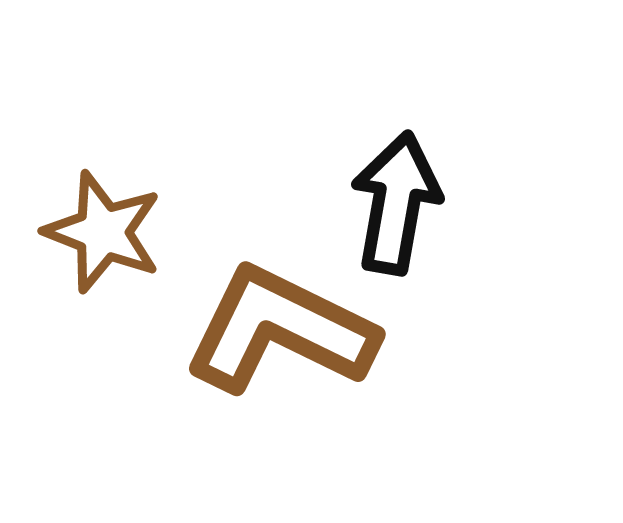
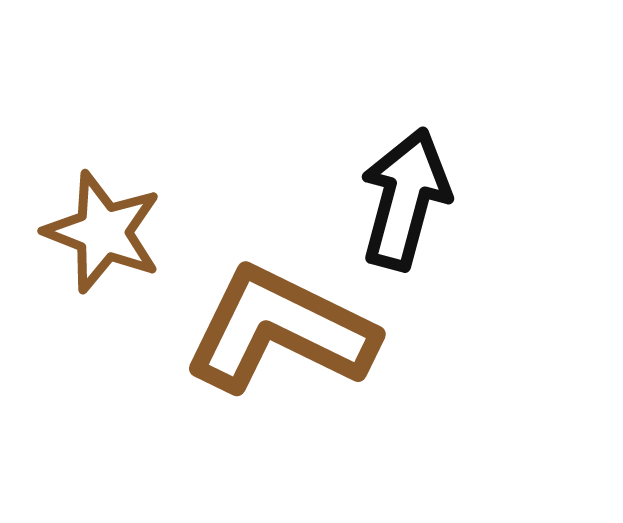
black arrow: moved 9 px right, 4 px up; rotated 5 degrees clockwise
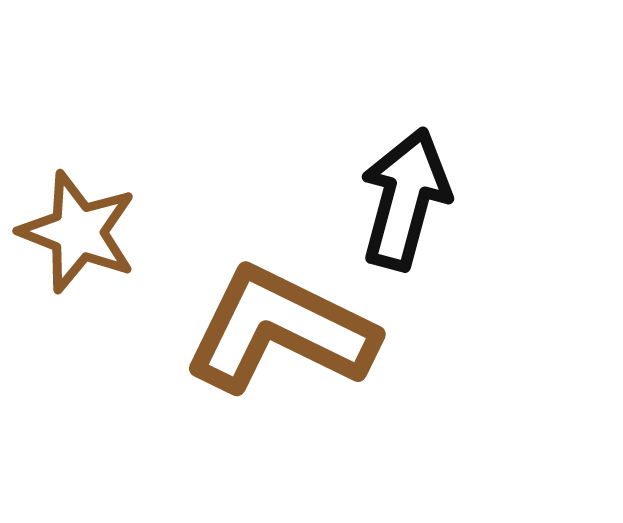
brown star: moved 25 px left
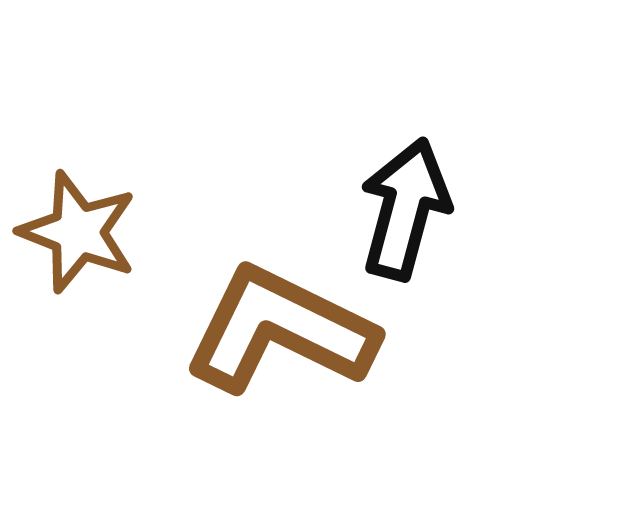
black arrow: moved 10 px down
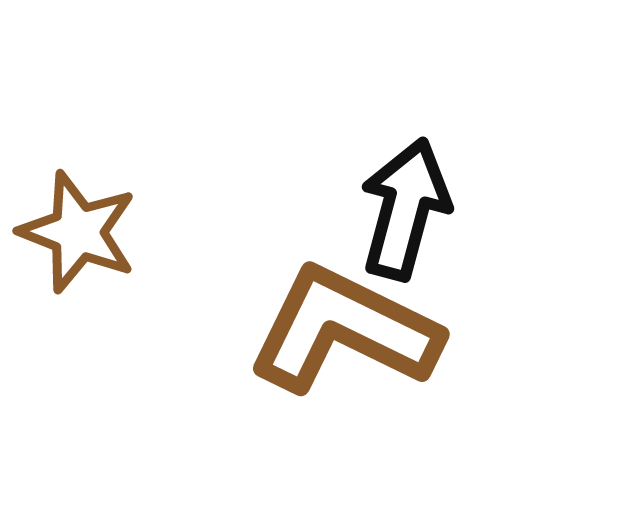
brown L-shape: moved 64 px right
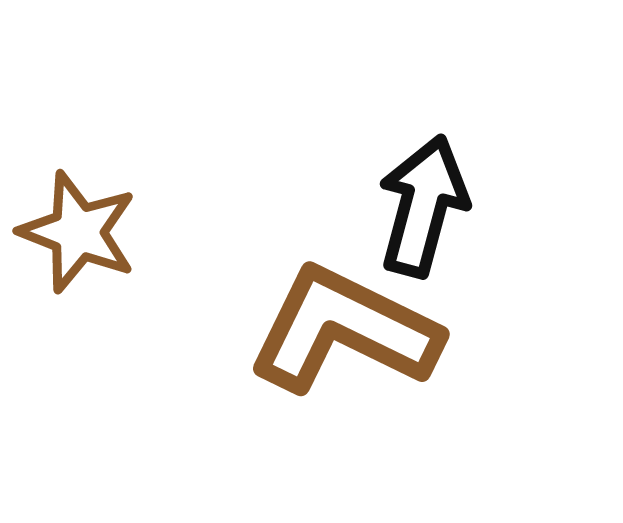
black arrow: moved 18 px right, 3 px up
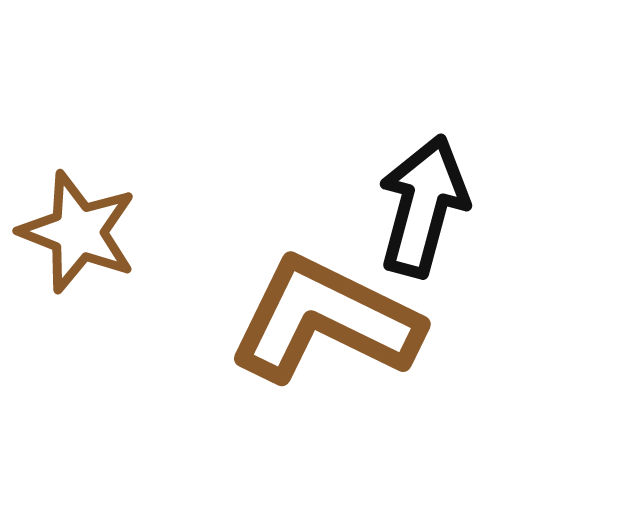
brown L-shape: moved 19 px left, 10 px up
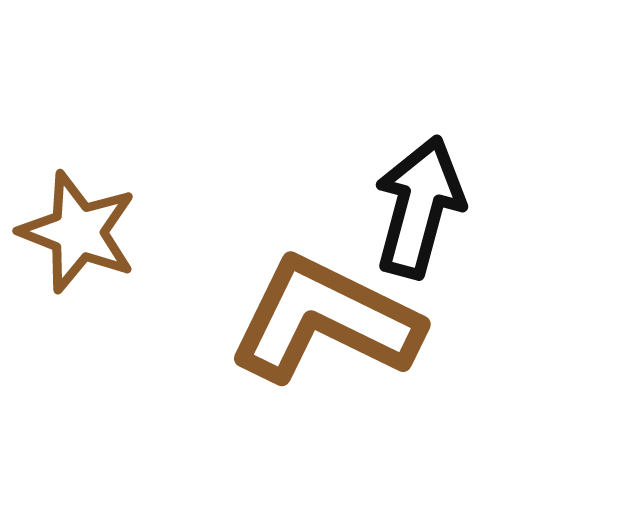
black arrow: moved 4 px left, 1 px down
